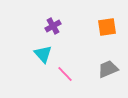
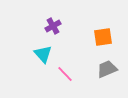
orange square: moved 4 px left, 10 px down
gray trapezoid: moved 1 px left
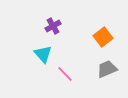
orange square: rotated 30 degrees counterclockwise
